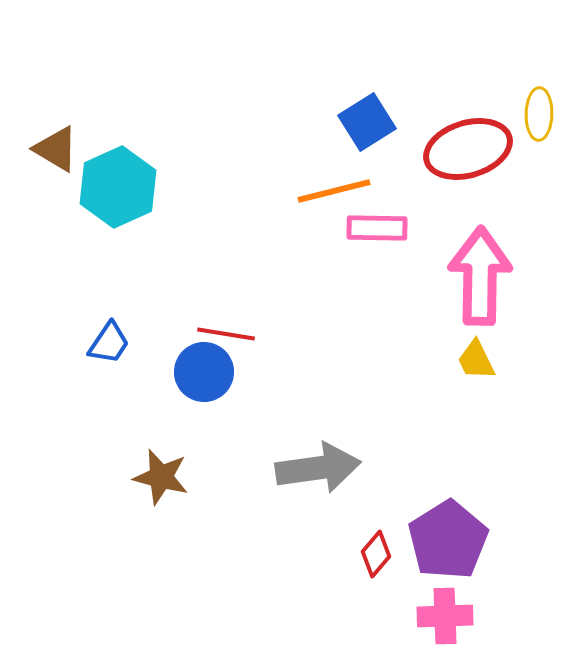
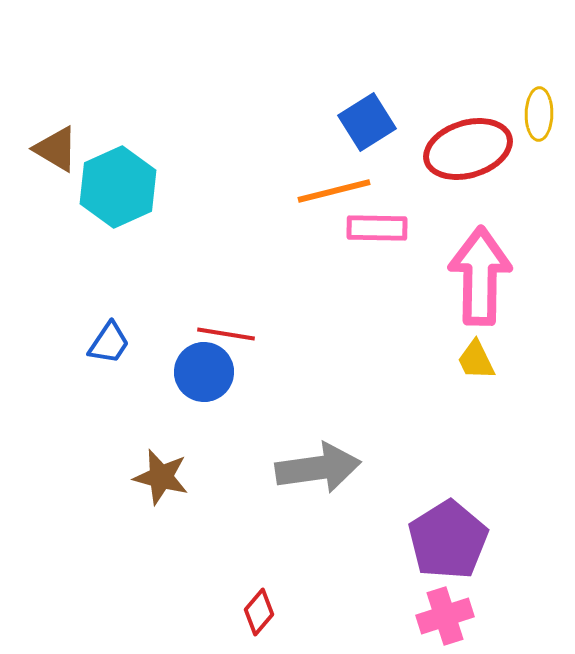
red diamond: moved 117 px left, 58 px down
pink cross: rotated 16 degrees counterclockwise
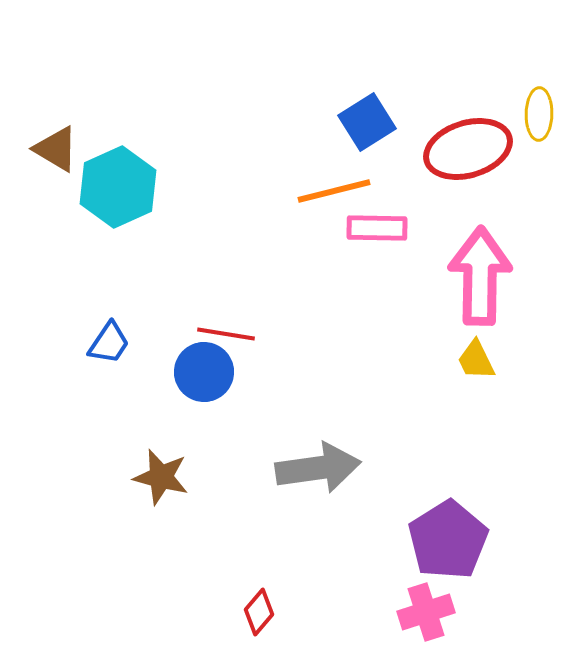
pink cross: moved 19 px left, 4 px up
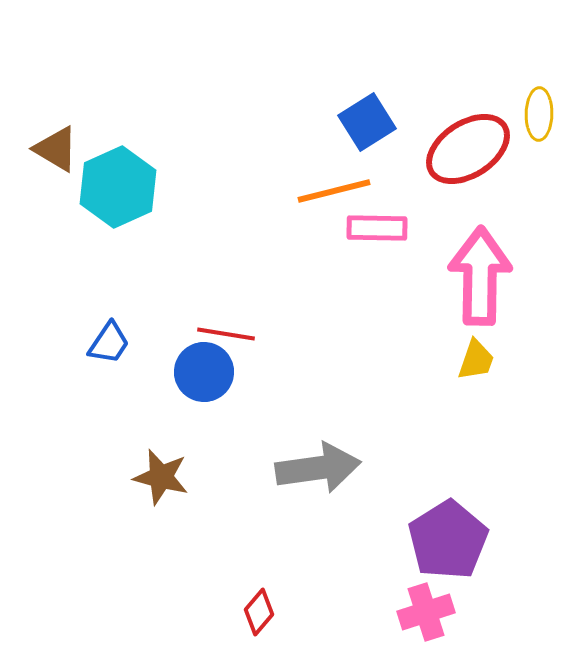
red ellipse: rotated 16 degrees counterclockwise
yellow trapezoid: rotated 135 degrees counterclockwise
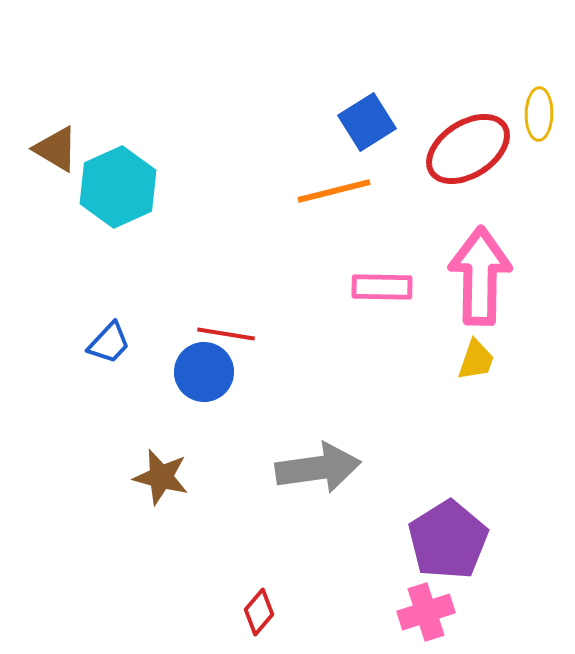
pink rectangle: moved 5 px right, 59 px down
blue trapezoid: rotated 9 degrees clockwise
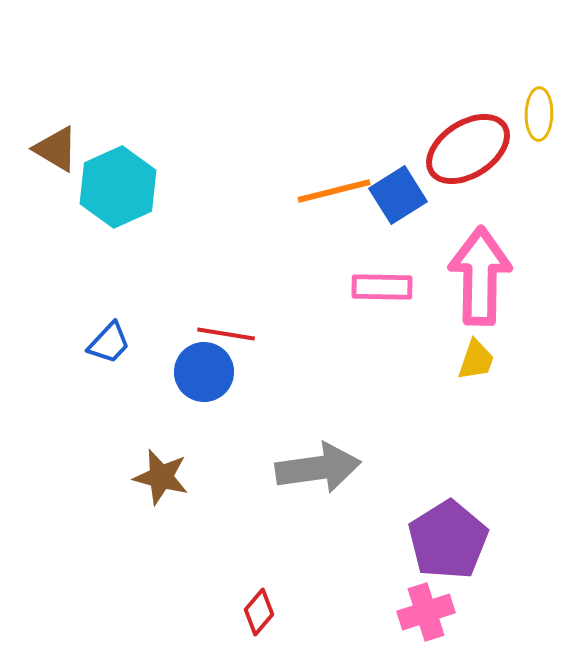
blue square: moved 31 px right, 73 px down
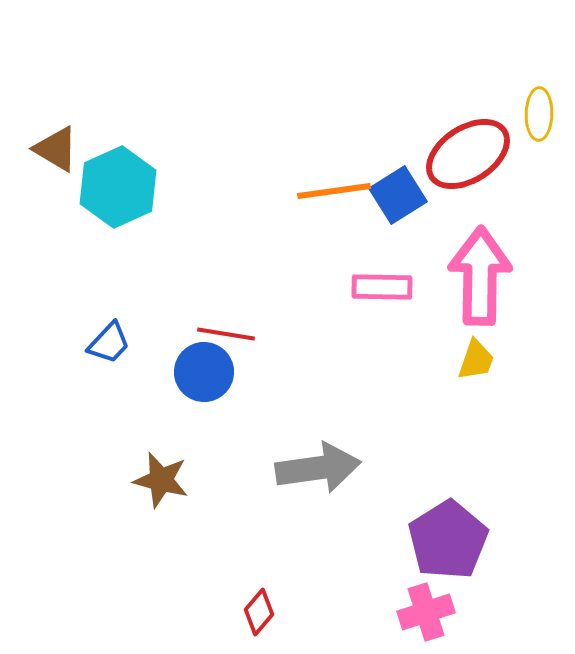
red ellipse: moved 5 px down
orange line: rotated 6 degrees clockwise
brown star: moved 3 px down
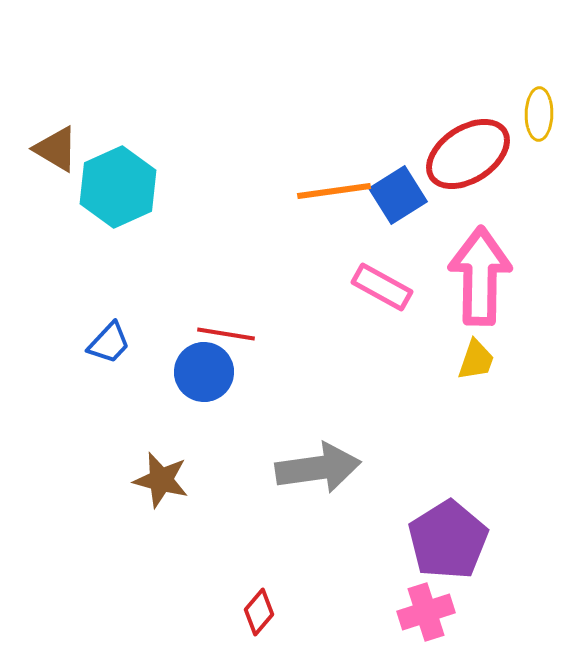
pink rectangle: rotated 28 degrees clockwise
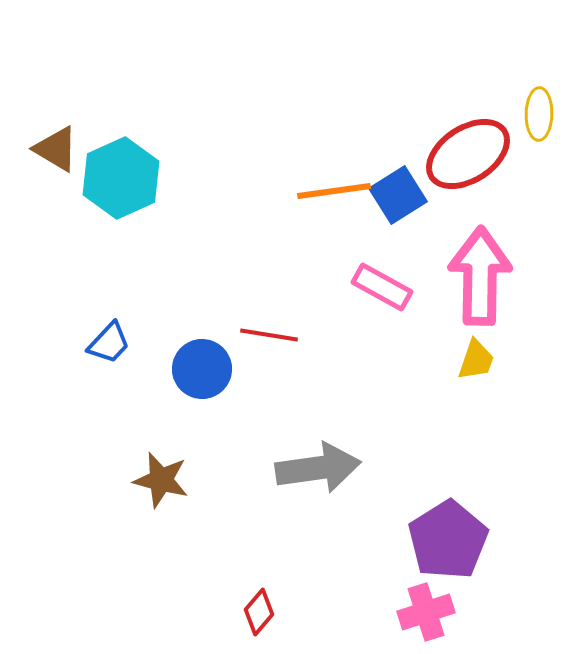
cyan hexagon: moved 3 px right, 9 px up
red line: moved 43 px right, 1 px down
blue circle: moved 2 px left, 3 px up
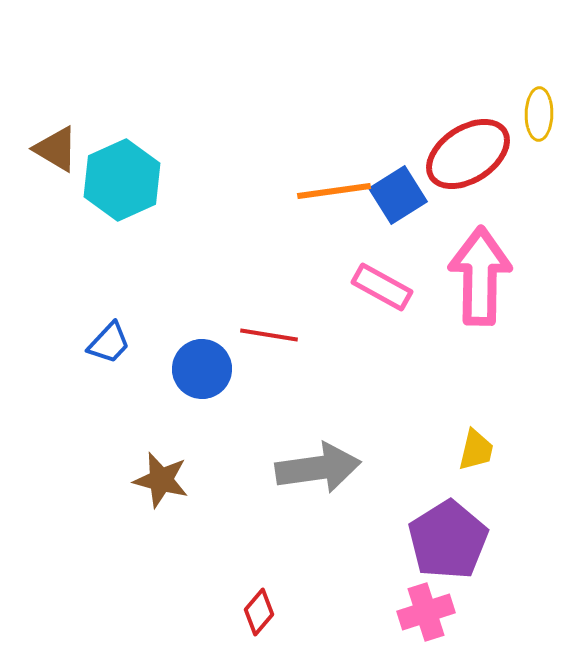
cyan hexagon: moved 1 px right, 2 px down
yellow trapezoid: moved 90 px down; rotated 6 degrees counterclockwise
